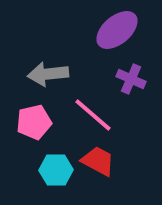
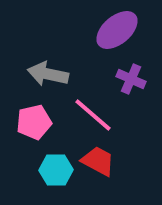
gray arrow: rotated 18 degrees clockwise
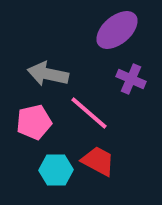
pink line: moved 4 px left, 2 px up
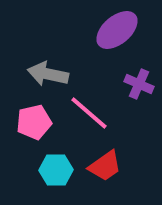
purple cross: moved 8 px right, 5 px down
red trapezoid: moved 7 px right, 5 px down; rotated 117 degrees clockwise
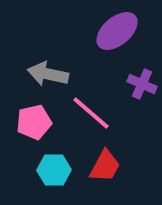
purple ellipse: moved 1 px down
purple cross: moved 3 px right
pink line: moved 2 px right
red trapezoid: rotated 27 degrees counterclockwise
cyan hexagon: moved 2 px left
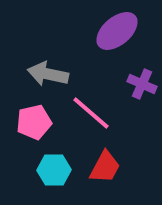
red trapezoid: moved 1 px down
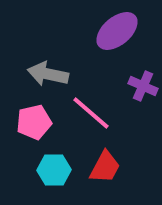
purple cross: moved 1 px right, 2 px down
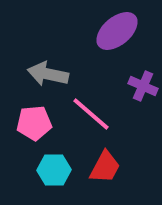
pink line: moved 1 px down
pink pentagon: moved 1 px down; rotated 8 degrees clockwise
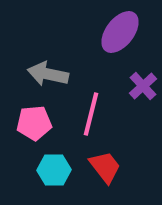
purple ellipse: moved 3 px right, 1 px down; rotated 12 degrees counterclockwise
purple cross: rotated 24 degrees clockwise
pink line: rotated 63 degrees clockwise
red trapezoid: rotated 66 degrees counterclockwise
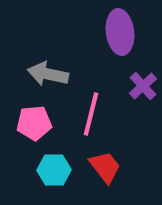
purple ellipse: rotated 45 degrees counterclockwise
